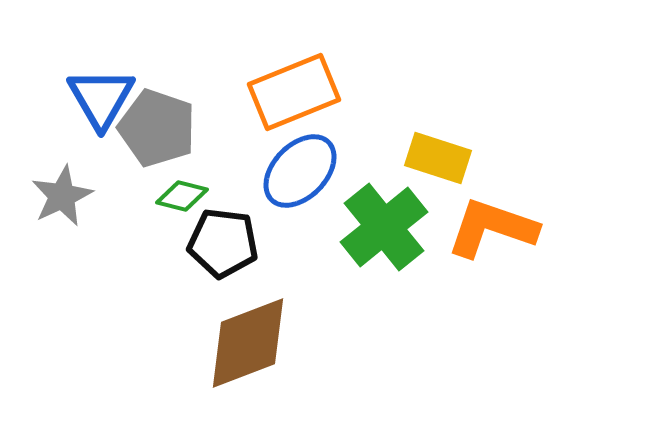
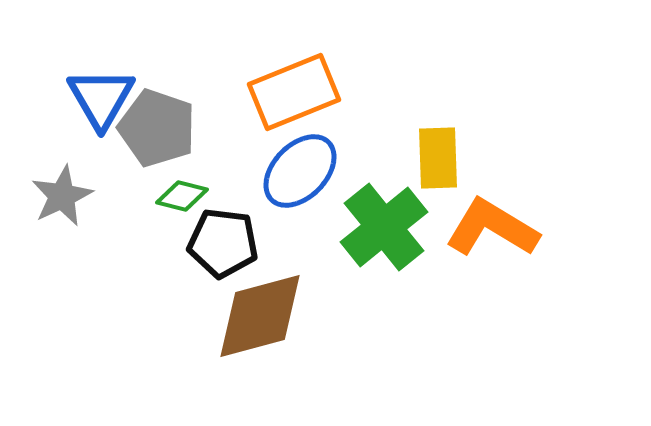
yellow rectangle: rotated 70 degrees clockwise
orange L-shape: rotated 12 degrees clockwise
brown diamond: moved 12 px right, 27 px up; rotated 6 degrees clockwise
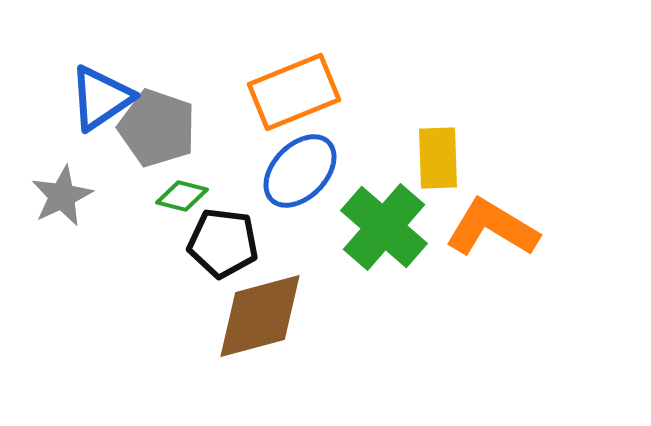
blue triangle: rotated 26 degrees clockwise
green cross: rotated 10 degrees counterclockwise
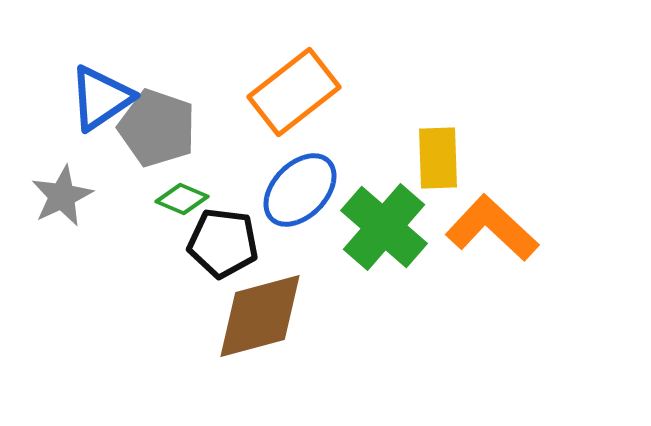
orange rectangle: rotated 16 degrees counterclockwise
blue ellipse: moved 19 px down
green diamond: moved 3 px down; rotated 9 degrees clockwise
orange L-shape: rotated 12 degrees clockwise
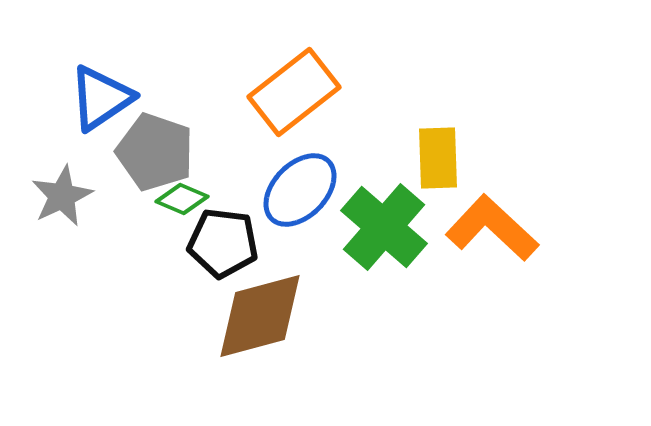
gray pentagon: moved 2 px left, 24 px down
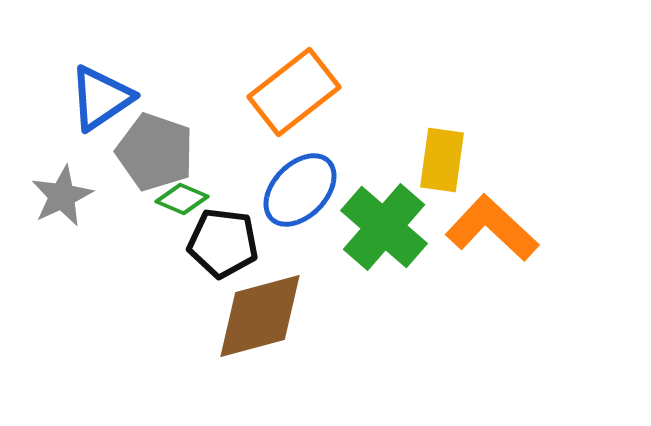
yellow rectangle: moved 4 px right, 2 px down; rotated 10 degrees clockwise
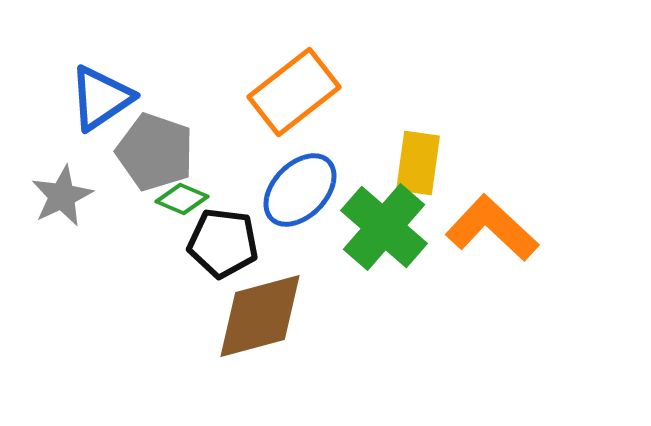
yellow rectangle: moved 24 px left, 3 px down
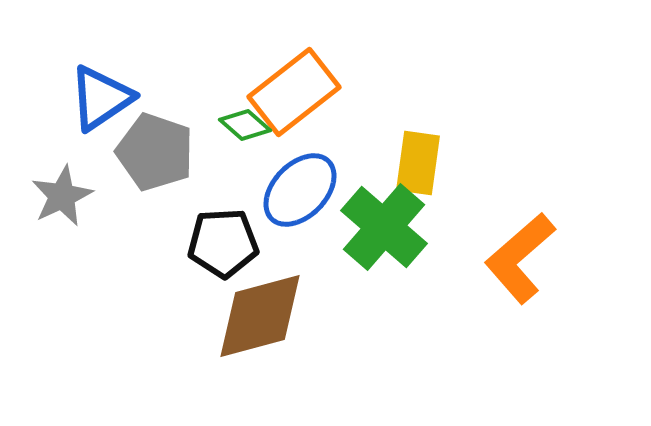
green diamond: moved 63 px right, 74 px up; rotated 18 degrees clockwise
orange L-shape: moved 28 px right, 30 px down; rotated 84 degrees counterclockwise
black pentagon: rotated 10 degrees counterclockwise
